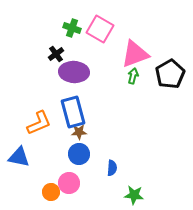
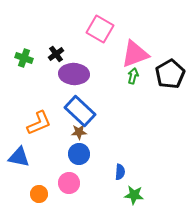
green cross: moved 48 px left, 30 px down
purple ellipse: moved 2 px down
blue rectangle: moved 7 px right, 1 px up; rotated 32 degrees counterclockwise
blue semicircle: moved 8 px right, 4 px down
orange circle: moved 12 px left, 2 px down
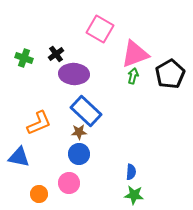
blue rectangle: moved 6 px right
blue semicircle: moved 11 px right
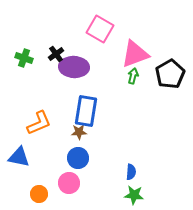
purple ellipse: moved 7 px up
blue rectangle: rotated 56 degrees clockwise
blue circle: moved 1 px left, 4 px down
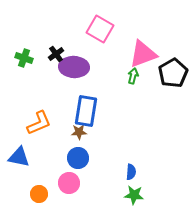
pink triangle: moved 8 px right
black pentagon: moved 3 px right, 1 px up
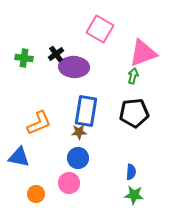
pink triangle: moved 1 px up
green cross: rotated 12 degrees counterclockwise
black pentagon: moved 39 px left, 40 px down; rotated 24 degrees clockwise
orange circle: moved 3 px left
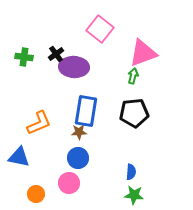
pink square: rotated 8 degrees clockwise
green cross: moved 1 px up
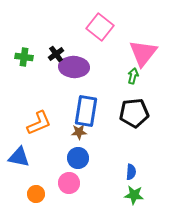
pink square: moved 2 px up
pink triangle: rotated 32 degrees counterclockwise
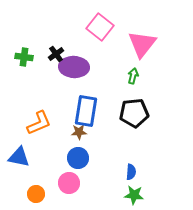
pink triangle: moved 1 px left, 9 px up
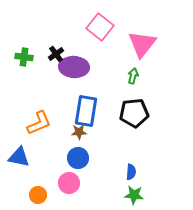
orange circle: moved 2 px right, 1 px down
